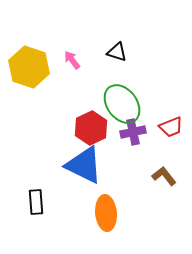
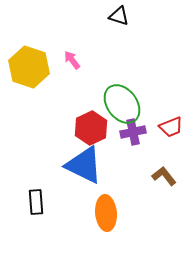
black triangle: moved 2 px right, 36 px up
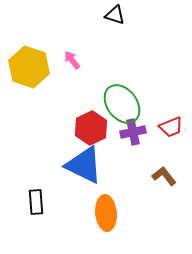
black triangle: moved 4 px left, 1 px up
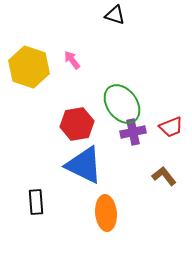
red hexagon: moved 14 px left, 4 px up; rotated 16 degrees clockwise
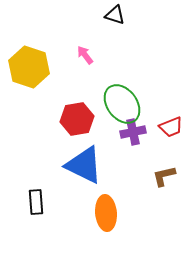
pink arrow: moved 13 px right, 5 px up
red hexagon: moved 5 px up
brown L-shape: rotated 65 degrees counterclockwise
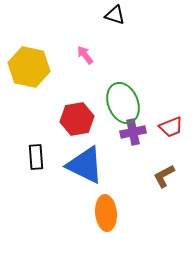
yellow hexagon: rotated 6 degrees counterclockwise
green ellipse: moved 1 px right, 1 px up; rotated 15 degrees clockwise
blue triangle: moved 1 px right
brown L-shape: rotated 15 degrees counterclockwise
black rectangle: moved 45 px up
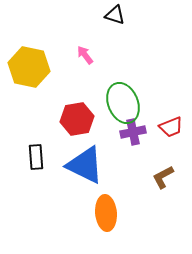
brown L-shape: moved 1 px left, 1 px down
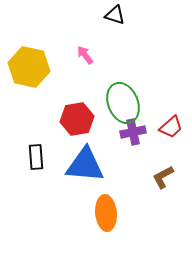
red trapezoid: rotated 20 degrees counterclockwise
blue triangle: rotated 21 degrees counterclockwise
